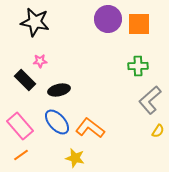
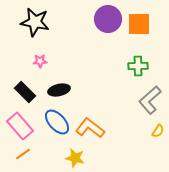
black rectangle: moved 12 px down
orange line: moved 2 px right, 1 px up
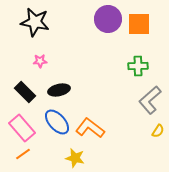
pink rectangle: moved 2 px right, 2 px down
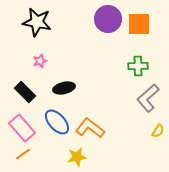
black star: moved 2 px right
pink star: rotated 16 degrees counterclockwise
black ellipse: moved 5 px right, 2 px up
gray L-shape: moved 2 px left, 2 px up
yellow star: moved 2 px right, 1 px up; rotated 24 degrees counterclockwise
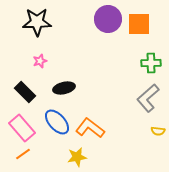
black star: rotated 12 degrees counterclockwise
green cross: moved 13 px right, 3 px up
yellow semicircle: rotated 64 degrees clockwise
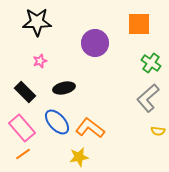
purple circle: moved 13 px left, 24 px down
green cross: rotated 36 degrees clockwise
yellow star: moved 2 px right
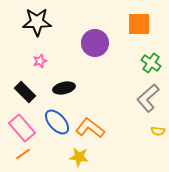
yellow star: rotated 18 degrees clockwise
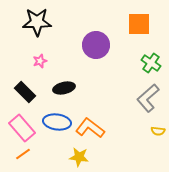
purple circle: moved 1 px right, 2 px down
blue ellipse: rotated 40 degrees counterclockwise
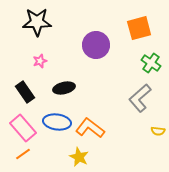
orange square: moved 4 px down; rotated 15 degrees counterclockwise
black rectangle: rotated 10 degrees clockwise
gray L-shape: moved 8 px left
pink rectangle: moved 1 px right
yellow star: rotated 18 degrees clockwise
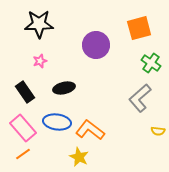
black star: moved 2 px right, 2 px down
orange L-shape: moved 2 px down
